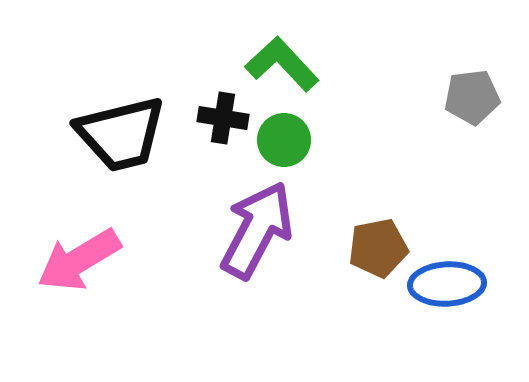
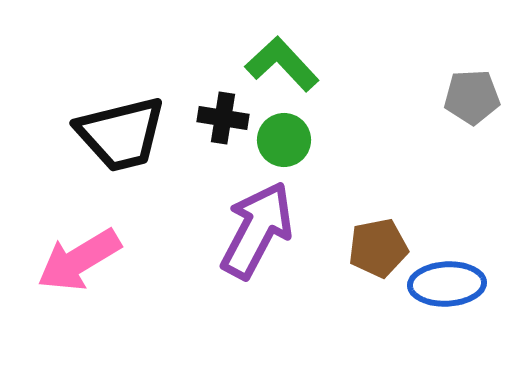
gray pentagon: rotated 4 degrees clockwise
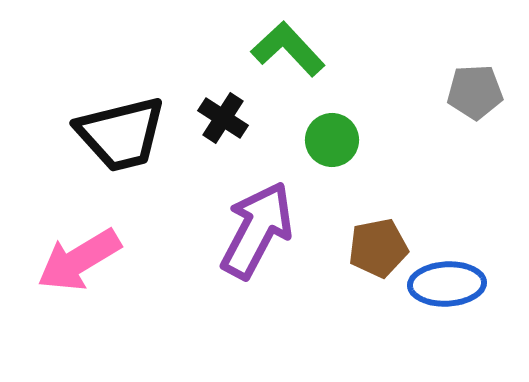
green L-shape: moved 6 px right, 15 px up
gray pentagon: moved 3 px right, 5 px up
black cross: rotated 24 degrees clockwise
green circle: moved 48 px right
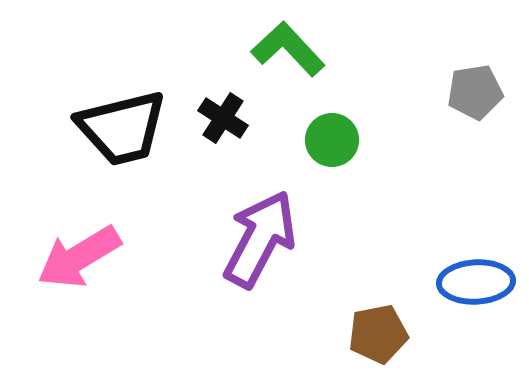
gray pentagon: rotated 6 degrees counterclockwise
black trapezoid: moved 1 px right, 6 px up
purple arrow: moved 3 px right, 9 px down
brown pentagon: moved 86 px down
pink arrow: moved 3 px up
blue ellipse: moved 29 px right, 2 px up
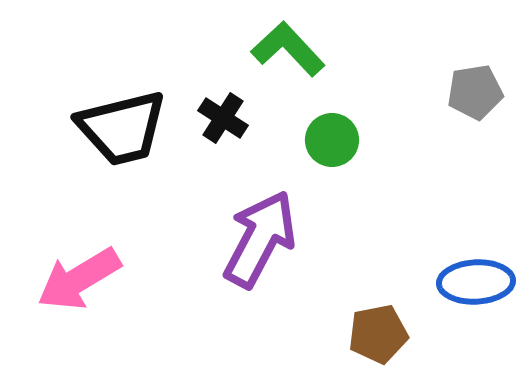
pink arrow: moved 22 px down
